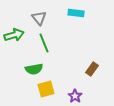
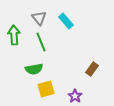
cyan rectangle: moved 10 px left, 8 px down; rotated 42 degrees clockwise
green arrow: rotated 78 degrees counterclockwise
green line: moved 3 px left, 1 px up
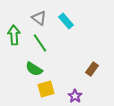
gray triangle: rotated 14 degrees counterclockwise
green line: moved 1 px left, 1 px down; rotated 12 degrees counterclockwise
green semicircle: rotated 42 degrees clockwise
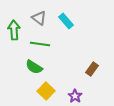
green arrow: moved 5 px up
green line: moved 1 px down; rotated 48 degrees counterclockwise
green semicircle: moved 2 px up
yellow square: moved 2 px down; rotated 30 degrees counterclockwise
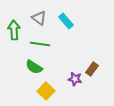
purple star: moved 17 px up; rotated 24 degrees counterclockwise
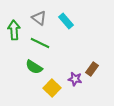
green line: moved 1 px up; rotated 18 degrees clockwise
yellow square: moved 6 px right, 3 px up
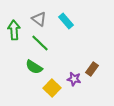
gray triangle: moved 1 px down
green line: rotated 18 degrees clockwise
purple star: moved 1 px left
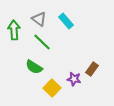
green line: moved 2 px right, 1 px up
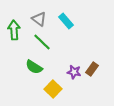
purple star: moved 7 px up
yellow square: moved 1 px right, 1 px down
